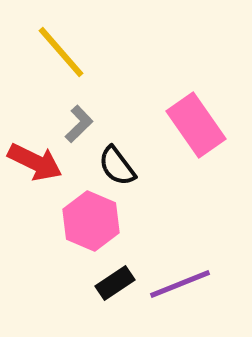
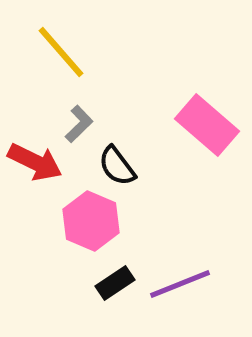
pink rectangle: moved 11 px right; rotated 14 degrees counterclockwise
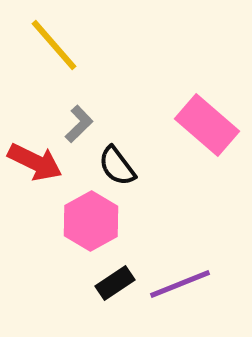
yellow line: moved 7 px left, 7 px up
pink hexagon: rotated 8 degrees clockwise
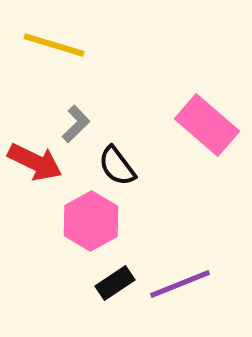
yellow line: rotated 32 degrees counterclockwise
gray L-shape: moved 3 px left
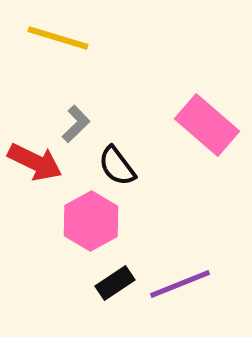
yellow line: moved 4 px right, 7 px up
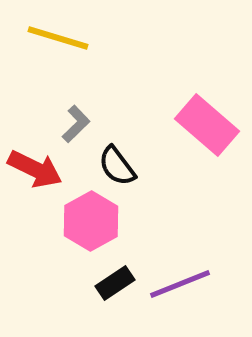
red arrow: moved 7 px down
